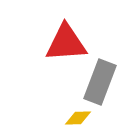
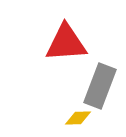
gray rectangle: moved 4 px down
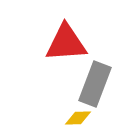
gray rectangle: moved 5 px left, 2 px up
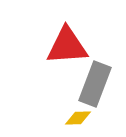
red triangle: moved 1 px right, 3 px down
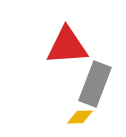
yellow diamond: moved 2 px right, 1 px up
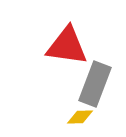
red triangle: rotated 12 degrees clockwise
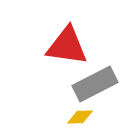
gray rectangle: rotated 42 degrees clockwise
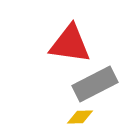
red triangle: moved 3 px right, 2 px up
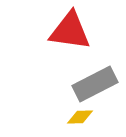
red triangle: moved 13 px up
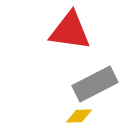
yellow diamond: moved 1 px left, 1 px up
